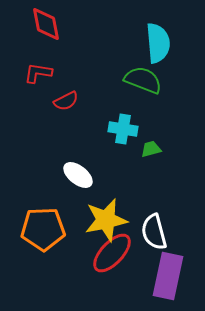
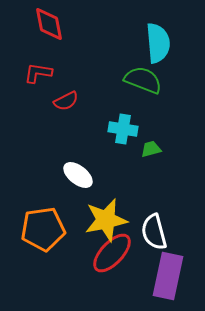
red diamond: moved 3 px right
orange pentagon: rotated 6 degrees counterclockwise
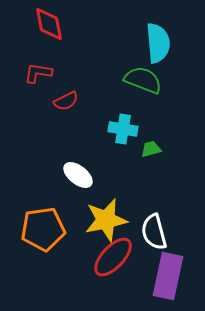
red ellipse: moved 1 px right, 4 px down
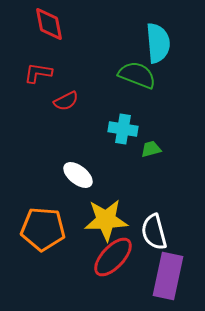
green semicircle: moved 6 px left, 5 px up
yellow star: rotated 9 degrees clockwise
orange pentagon: rotated 12 degrees clockwise
